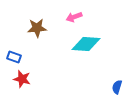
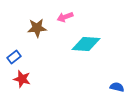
pink arrow: moved 9 px left
blue rectangle: rotated 56 degrees counterclockwise
blue semicircle: rotated 88 degrees clockwise
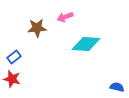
red star: moved 10 px left
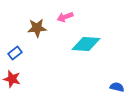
blue rectangle: moved 1 px right, 4 px up
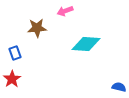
pink arrow: moved 6 px up
blue rectangle: rotated 72 degrees counterclockwise
red star: rotated 24 degrees clockwise
blue semicircle: moved 2 px right
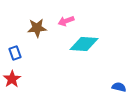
pink arrow: moved 1 px right, 10 px down
cyan diamond: moved 2 px left
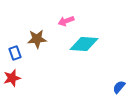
brown star: moved 11 px down
red star: moved 1 px up; rotated 18 degrees clockwise
blue semicircle: rotated 64 degrees counterclockwise
